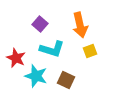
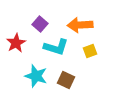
orange arrow: rotated 100 degrees clockwise
cyan L-shape: moved 4 px right, 2 px up
red star: moved 15 px up; rotated 18 degrees clockwise
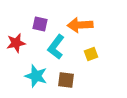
purple square: rotated 28 degrees counterclockwise
red star: rotated 18 degrees clockwise
cyan L-shape: rotated 110 degrees clockwise
yellow square: moved 1 px right, 3 px down
brown square: rotated 18 degrees counterclockwise
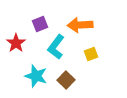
purple square: rotated 35 degrees counterclockwise
red star: rotated 24 degrees counterclockwise
brown square: rotated 36 degrees clockwise
